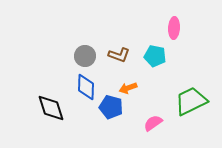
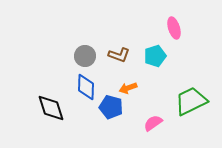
pink ellipse: rotated 20 degrees counterclockwise
cyan pentagon: rotated 30 degrees counterclockwise
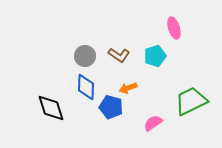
brown L-shape: rotated 15 degrees clockwise
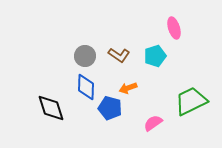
blue pentagon: moved 1 px left, 1 px down
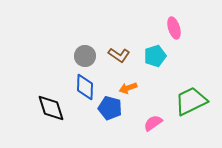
blue diamond: moved 1 px left
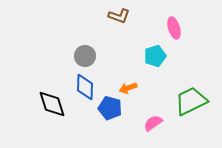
brown L-shape: moved 39 px up; rotated 15 degrees counterclockwise
black diamond: moved 1 px right, 4 px up
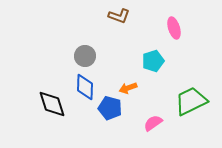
cyan pentagon: moved 2 px left, 5 px down
